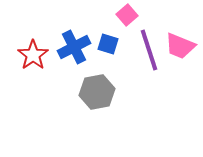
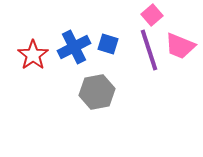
pink square: moved 25 px right
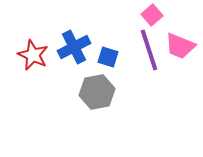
blue square: moved 13 px down
red star: rotated 12 degrees counterclockwise
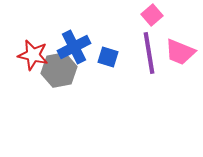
pink trapezoid: moved 6 px down
purple line: moved 3 px down; rotated 9 degrees clockwise
red star: rotated 12 degrees counterclockwise
gray hexagon: moved 38 px left, 22 px up
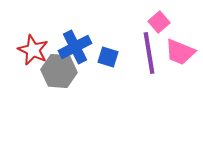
pink square: moved 7 px right, 7 px down
blue cross: moved 1 px right
red star: moved 5 px up; rotated 12 degrees clockwise
gray hexagon: moved 1 px down; rotated 16 degrees clockwise
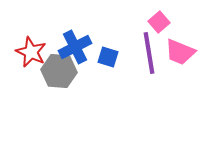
red star: moved 2 px left, 2 px down
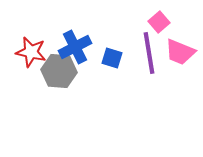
red star: rotated 12 degrees counterclockwise
blue square: moved 4 px right, 1 px down
